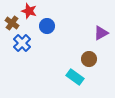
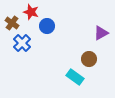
red star: moved 2 px right, 1 px down
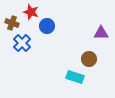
brown cross: rotated 16 degrees counterclockwise
purple triangle: rotated 28 degrees clockwise
cyan rectangle: rotated 18 degrees counterclockwise
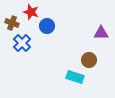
brown circle: moved 1 px down
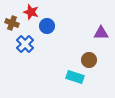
blue cross: moved 3 px right, 1 px down
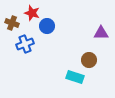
red star: moved 1 px right, 1 px down
blue cross: rotated 24 degrees clockwise
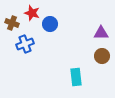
blue circle: moved 3 px right, 2 px up
brown circle: moved 13 px right, 4 px up
cyan rectangle: moved 1 px right; rotated 66 degrees clockwise
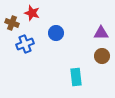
blue circle: moved 6 px right, 9 px down
